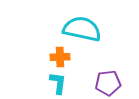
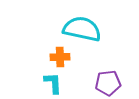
cyan L-shape: moved 5 px left; rotated 10 degrees counterclockwise
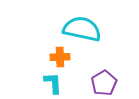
purple pentagon: moved 4 px left; rotated 25 degrees counterclockwise
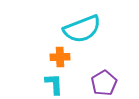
cyan semicircle: rotated 147 degrees clockwise
cyan L-shape: moved 1 px right, 1 px down
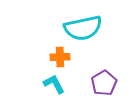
cyan semicircle: moved 1 px right, 1 px up; rotated 9 degrees clockwise
cyan L-shape: rotated 25 degrees counterclockwise
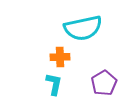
cyan L-shape: rotated 40 degrees clockwise
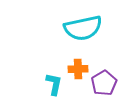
orange cross: moved 18 px right, 12 px down
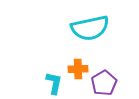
cyan semicircle: moved 7 px right
cyan L-shape: moved 1 px up
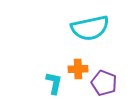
purple pentagon: rotated 20 degrees counterclockwise
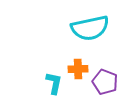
purple pentagon: moved 1 px right, 1 px up
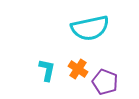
orange cross: rotated 36 degrees clockwise
cyan L-shape: moved 7 px left, 13 px up
